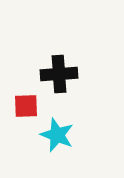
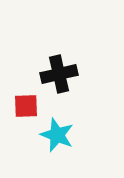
black cross: rotated 9 degrees counterclockwise
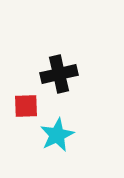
cyan star: rotated 24 degrees clockwise
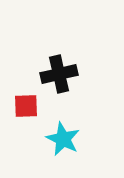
cyan star: moved 6 px right, 4 px down; rotated 20 degrees counterclockwise
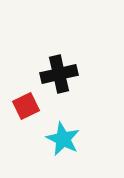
red square: rotated 24 degrees counterclockwise
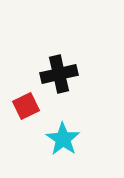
cyan star: rotated 8 degrees clockwise
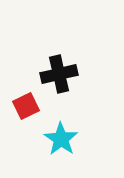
cyan star: moved 2 px left
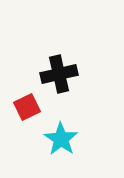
red square: moved 1 px right, 1 px down
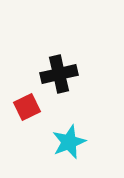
cyan star: moved 8 px right, 3 px down; rotated 16 degrees clockwise
